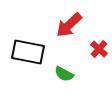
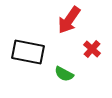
red arrow: moved 5 px up; rotated 12 degrees counterclockwise
red cross: moved 7 px left
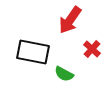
red arrow: moved 1 px right
black rectangle: moved 5 px right
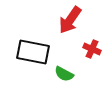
red cross: rotated 18 degrees counterclockwise
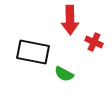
red arrow: rotated 36 degrees counterclockwise
red cross: moved 2 px right, 7 px up
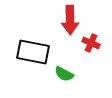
red cross: moved 3 px left, 1 px down
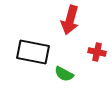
red arrow: rotated 16 degrees clockwise
red cross: moved 6 px right, 9 px down; rotated 12 degrees counterclockwise
